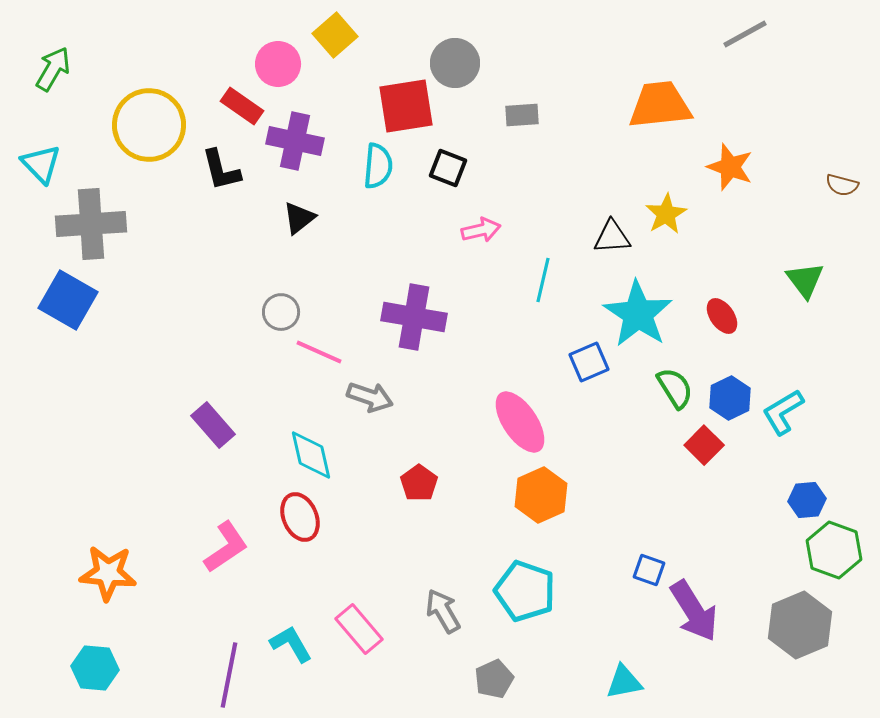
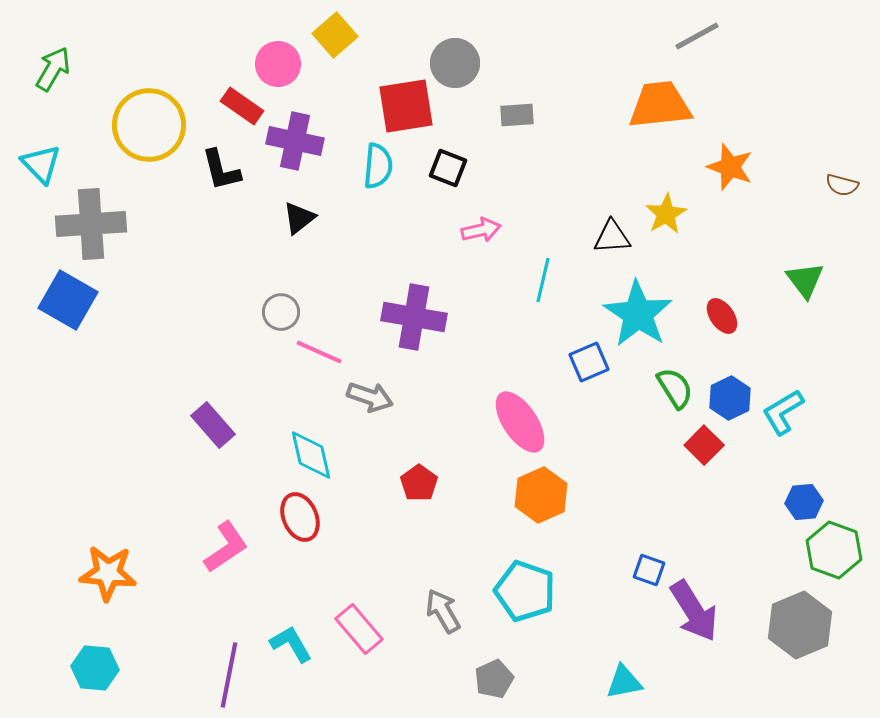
gray line at (745, 34): moved 48 px left, 2 px down
gray rectangle at (522, 115): moved 5 px left
blue hexagon at (807, 500): moved 3 px left, 2 px down
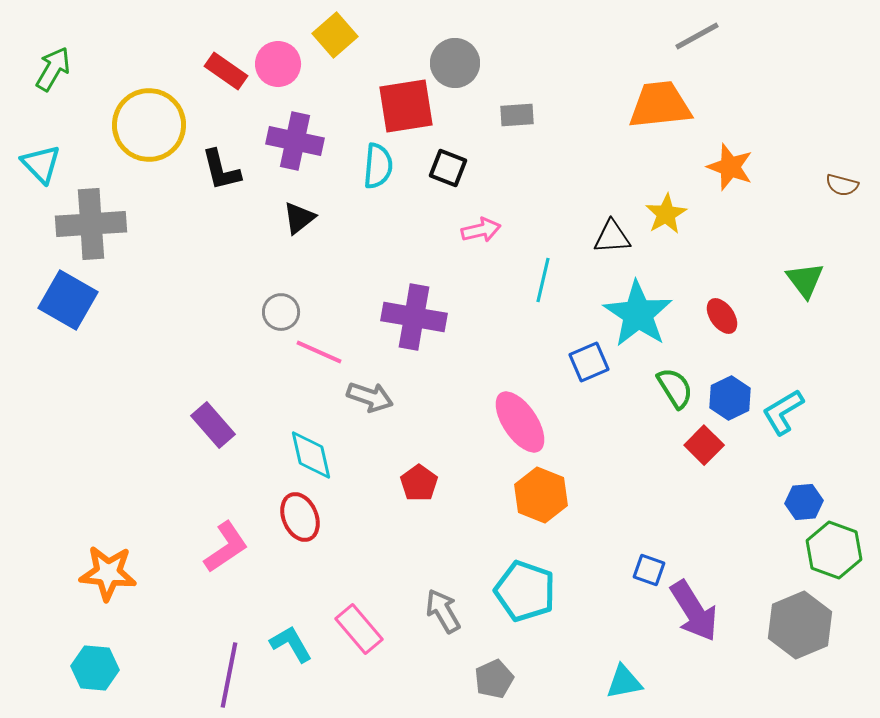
red rectangle at (242, 106): moved 16 px left, 35 px up
orange hexagon at (541, 495): rotated 14 degrees counterclockwise
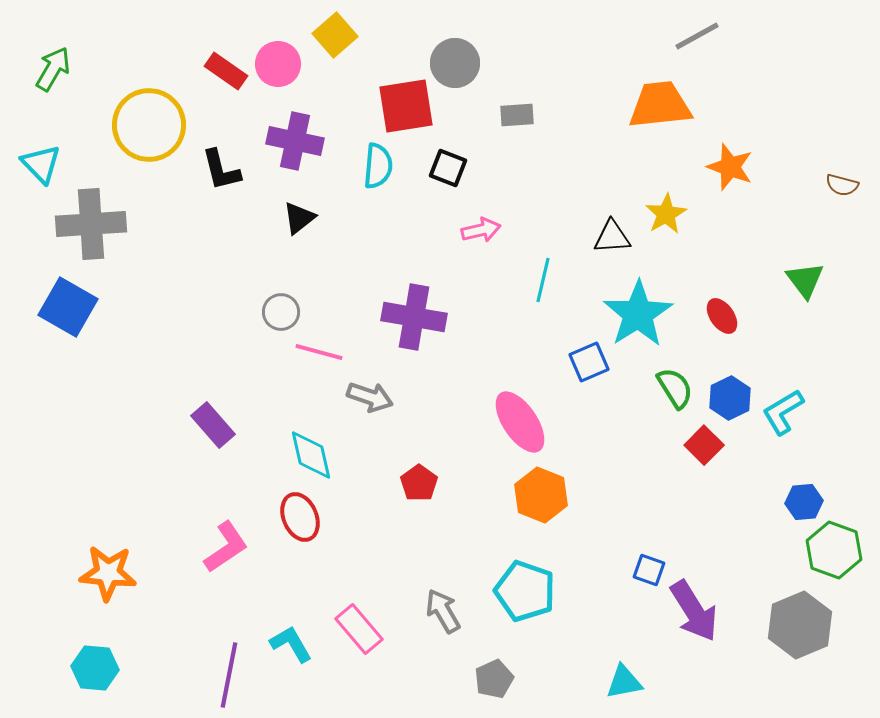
blue square at (68, 300): moved 7 px down
cyan star at (638, 314): rotated 6 degrees clockwise
pink line at (319, 352): rotated 9 degrees counterclockwise
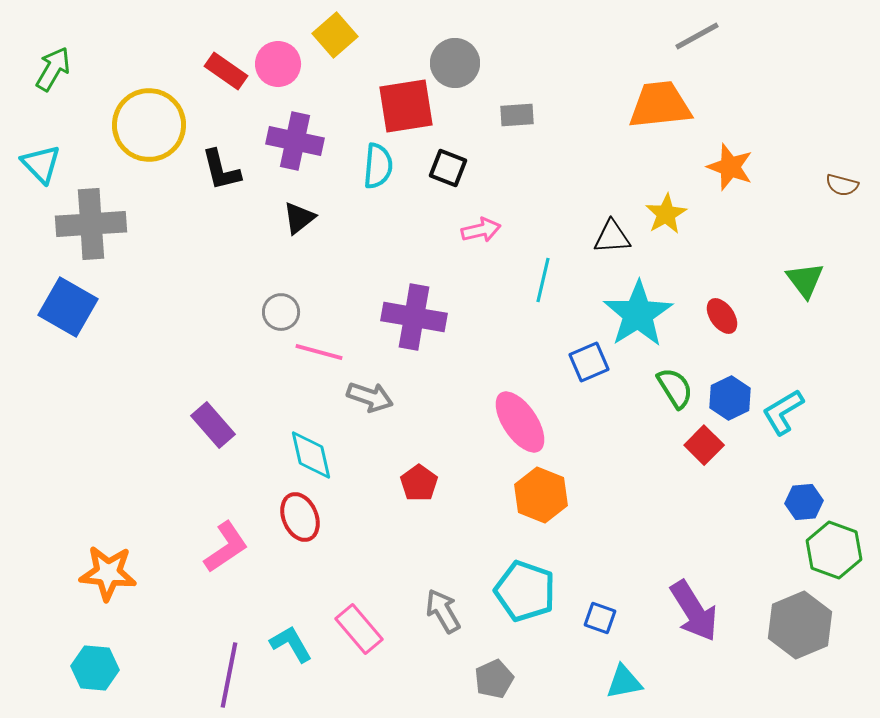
blue square at (649, 570): moved 49 px left, 48 px down
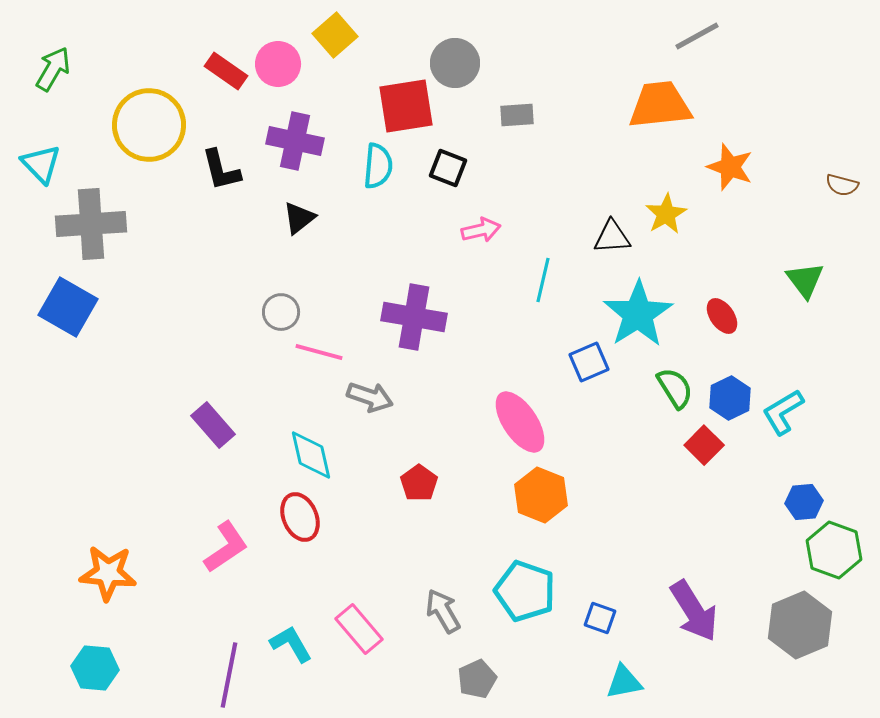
gray pentagon at (494, 679): moved 17 px left
